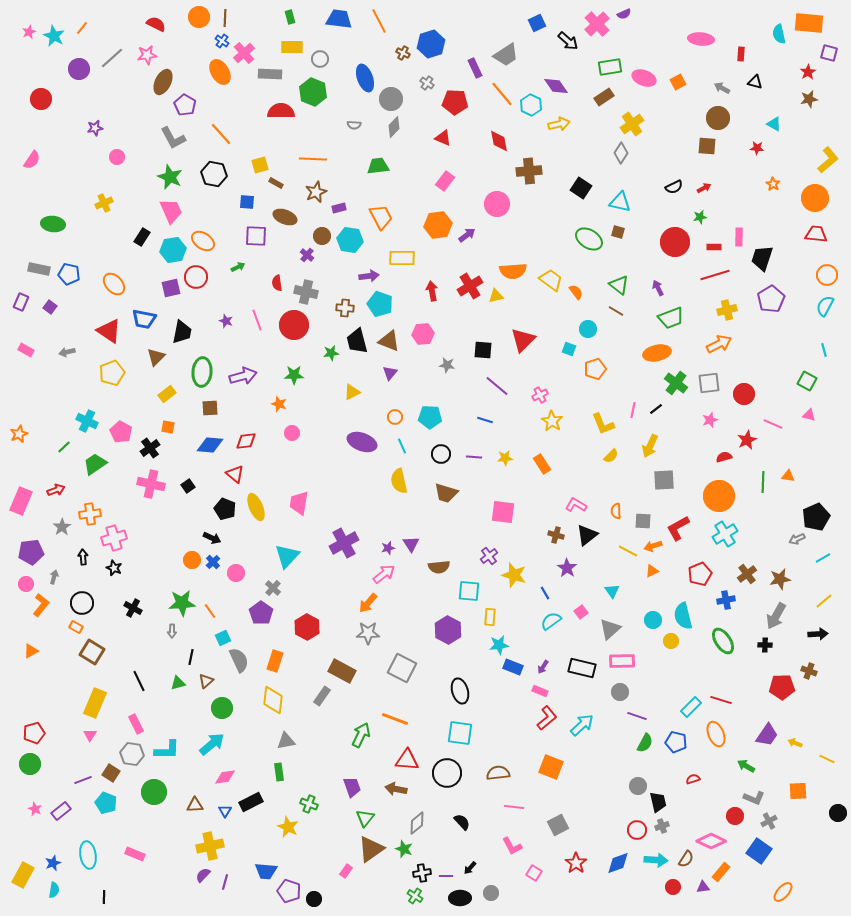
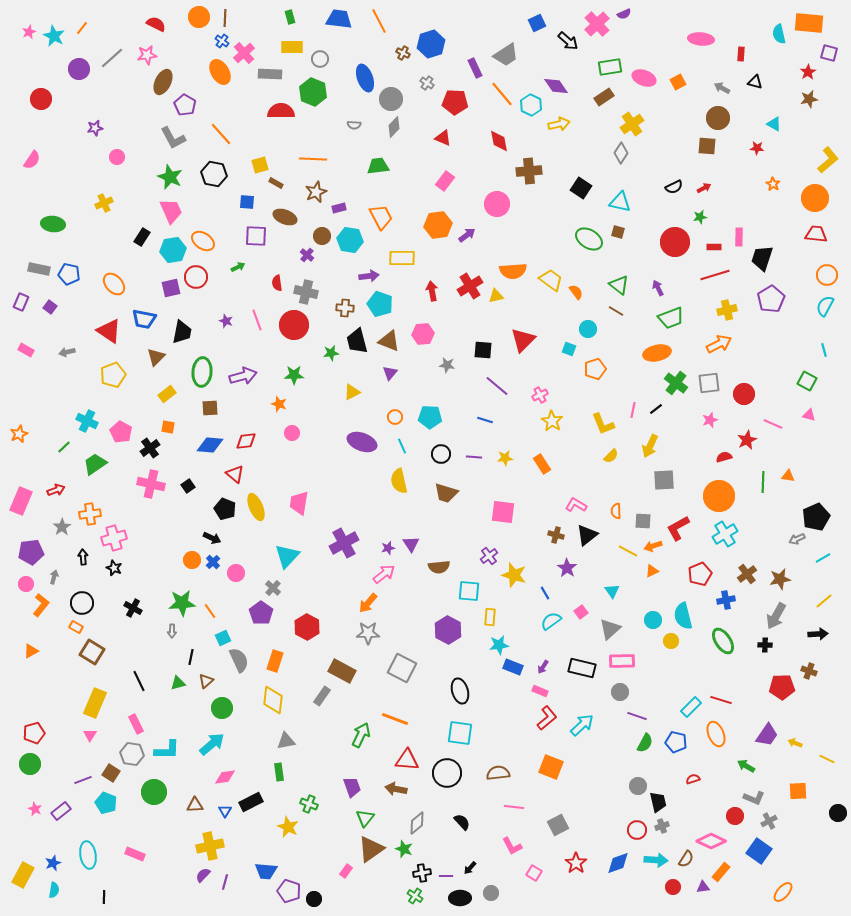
yellow pentagon at (112, 373): moved 1 px right, 2 px down
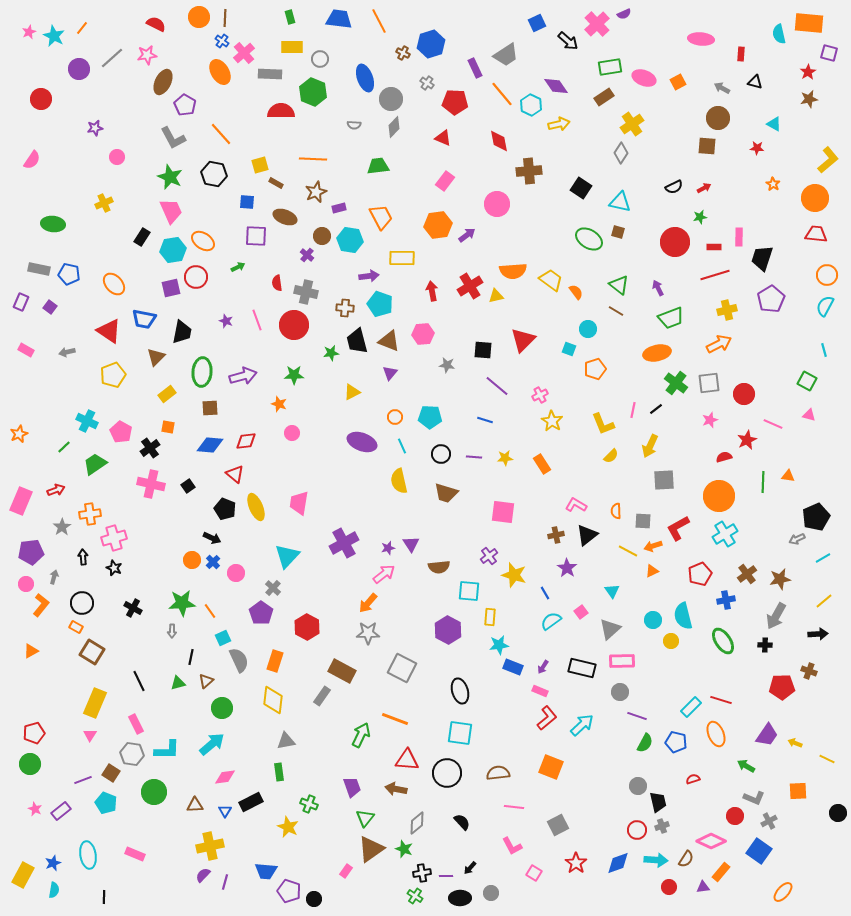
brown cross at (556, 535): rotated 28 degrees counterclockwise
red circle at (673, 887): moved 4 px left
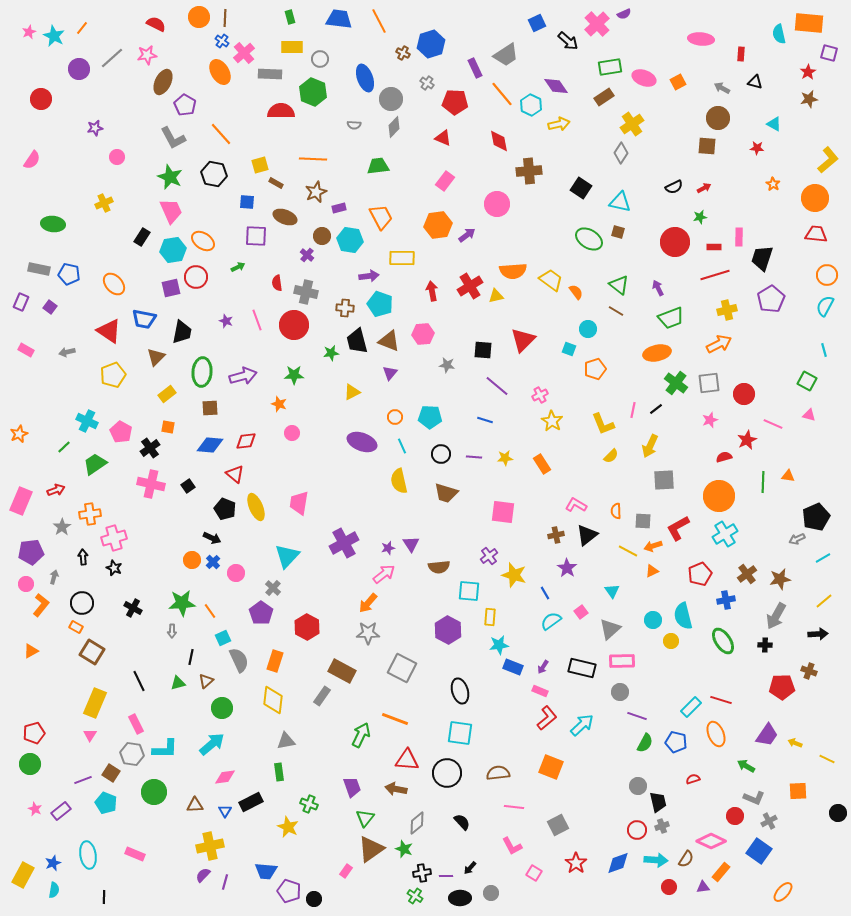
cyan L-shape at (167, 750): moved 2 px left, 1 px up
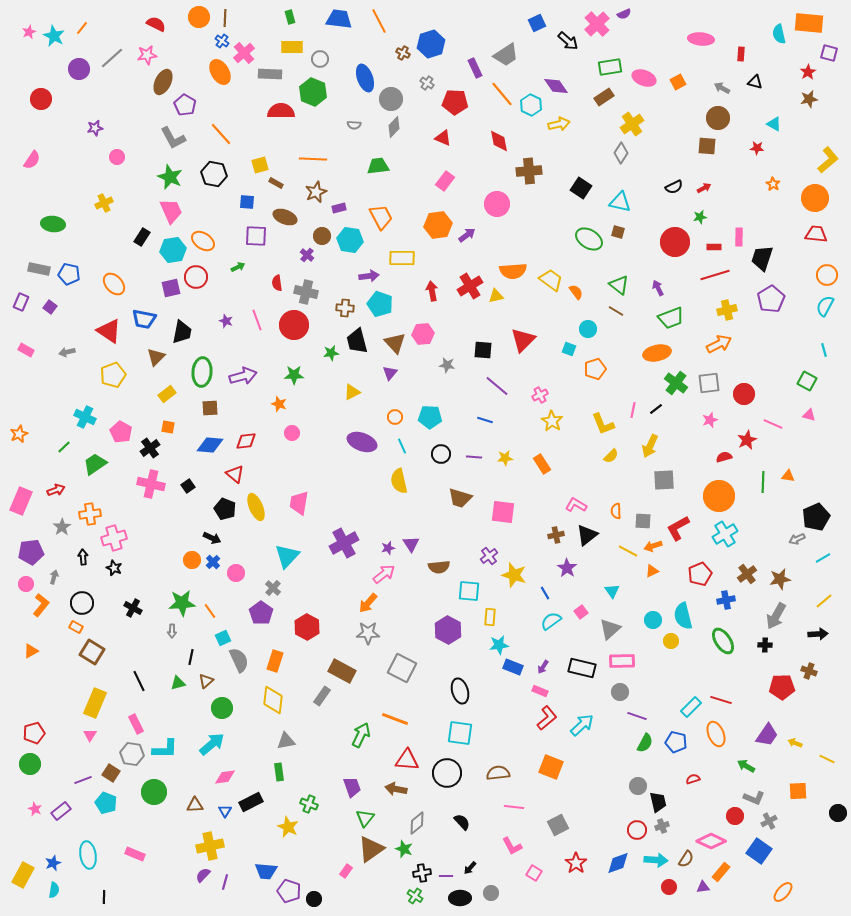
brown triangle at (389, 341): moved 6 px right, 2 px down; rotated 25 degrees clockwise
cyan cross at (87, 421): moved 2 px left, 4 px up
brown trapezoid at (446, 493): moved 14 px right, 5 px down
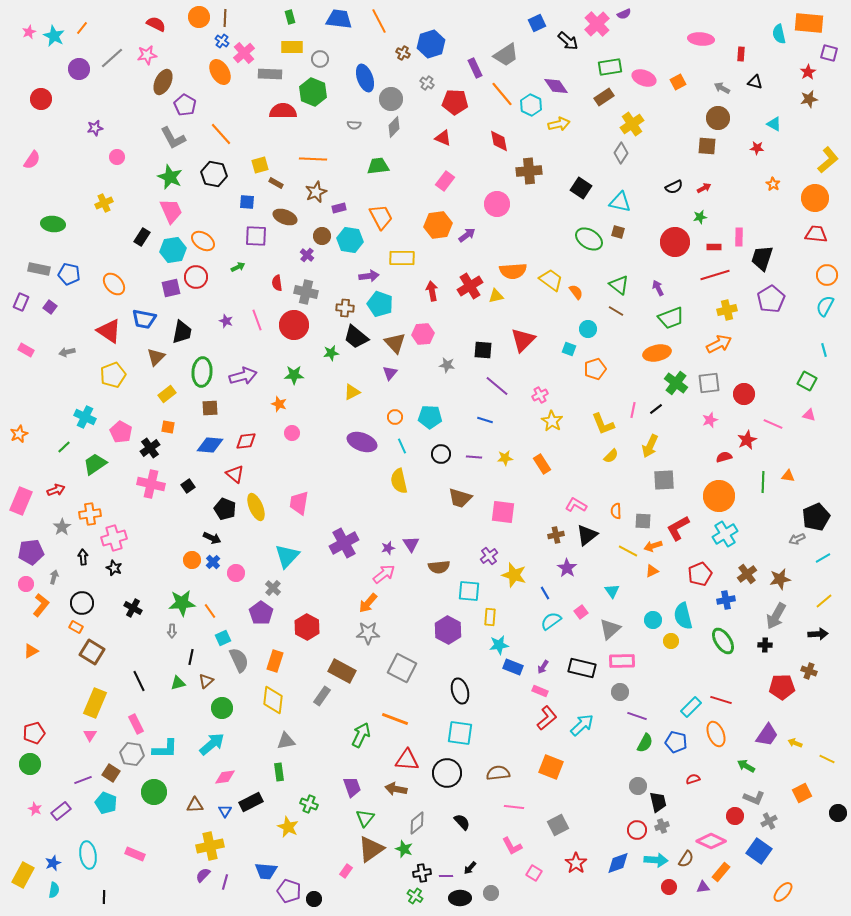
red semicircle at (281, 111): moved 2 px right
black trapezoid at (357, 341): moved 1 px left, 4 px up; rotated 36 degrees counterclockwise
orange square at (798, 791): moved 4 px right, 2 px down; rotated 24 degrees counterclockwise
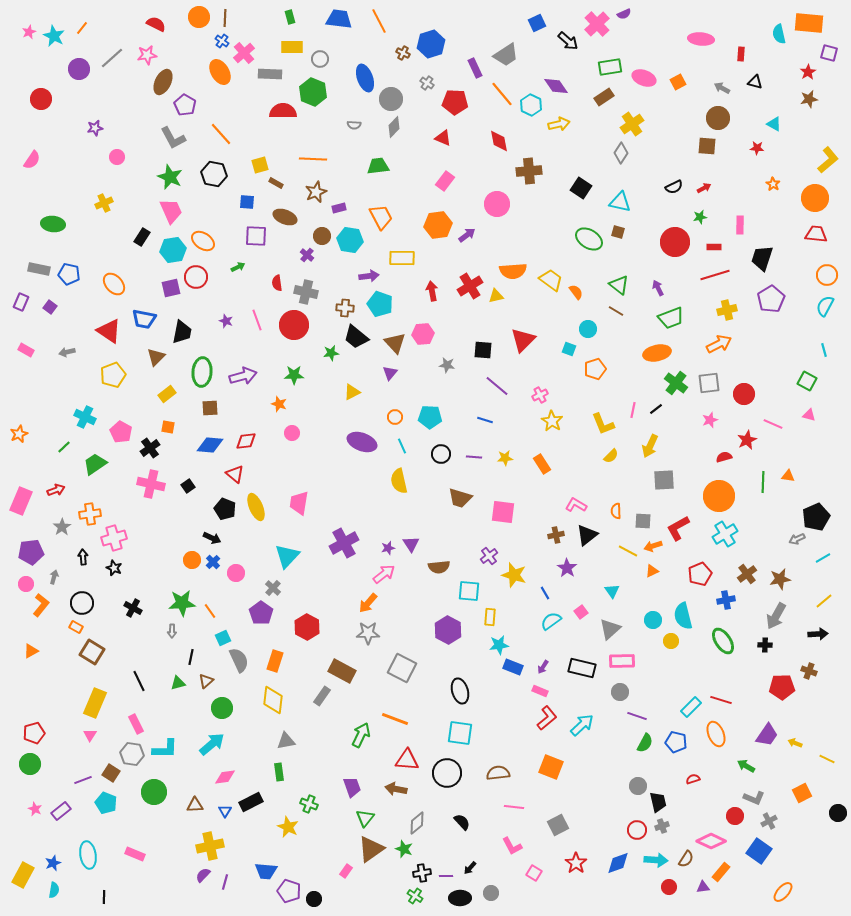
pink rectangle at (739, 237): moved 1 px right, 12 px up
